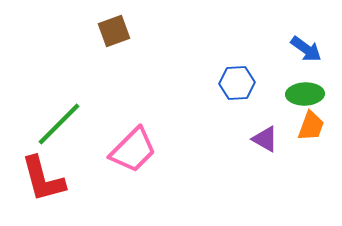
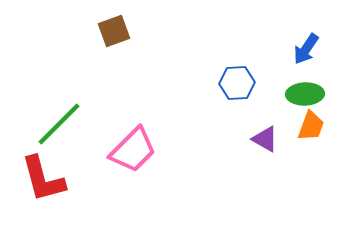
blue arrow: rotated 88 degrees clockwise
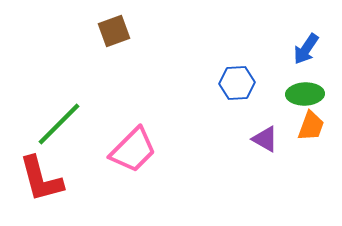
red L-shape: moved 2 px left
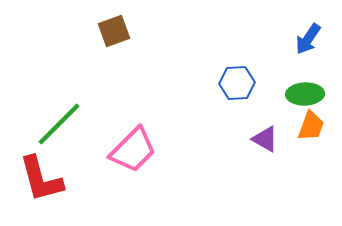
blue arrow: moved 2 px right, 10 px up
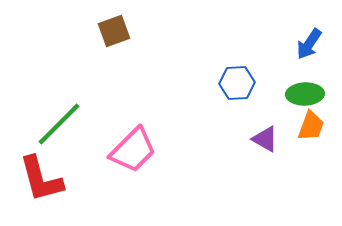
blue arrow: moved 1 px right, 5 px down
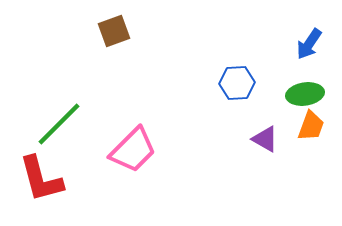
green ellipse: rotated 6 degrees counterclockwise
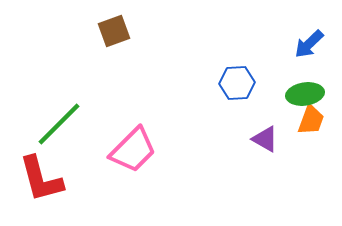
blue arrow: rotated 12 degrees clockwise
orange trapezoid: moved 6 px up
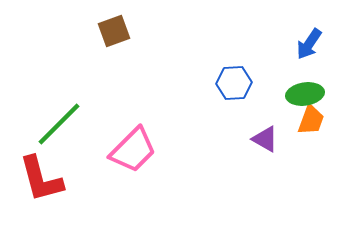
blue arrow: rotated 12 degrees counterclockwise
blue hexagon: moved 3 px left
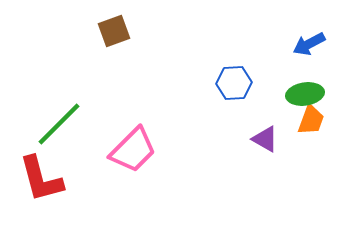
blue arrow: rotated 28 degrees clockwise
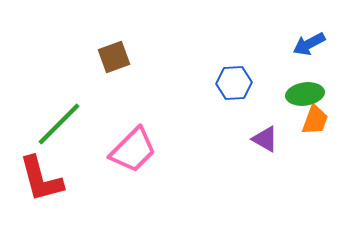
brown square: moved 26 px down
orange trapezoid: moved 4 px right
